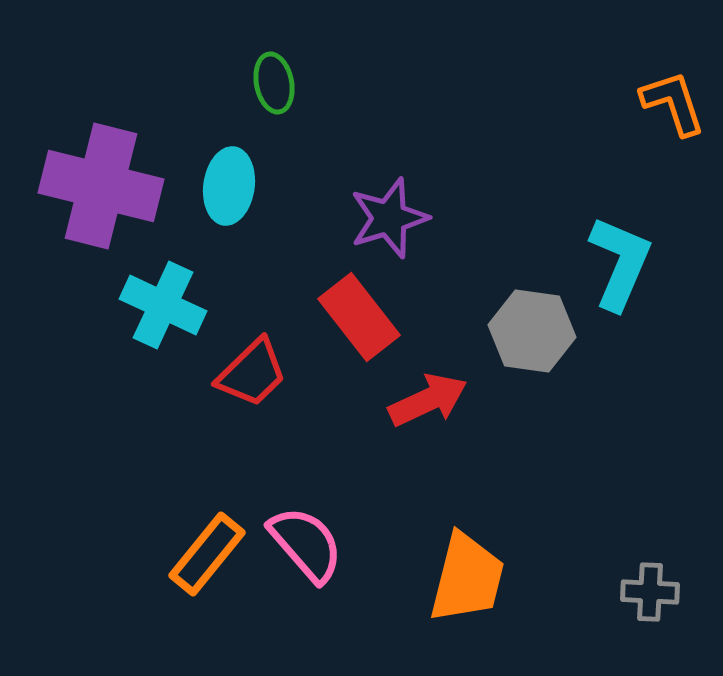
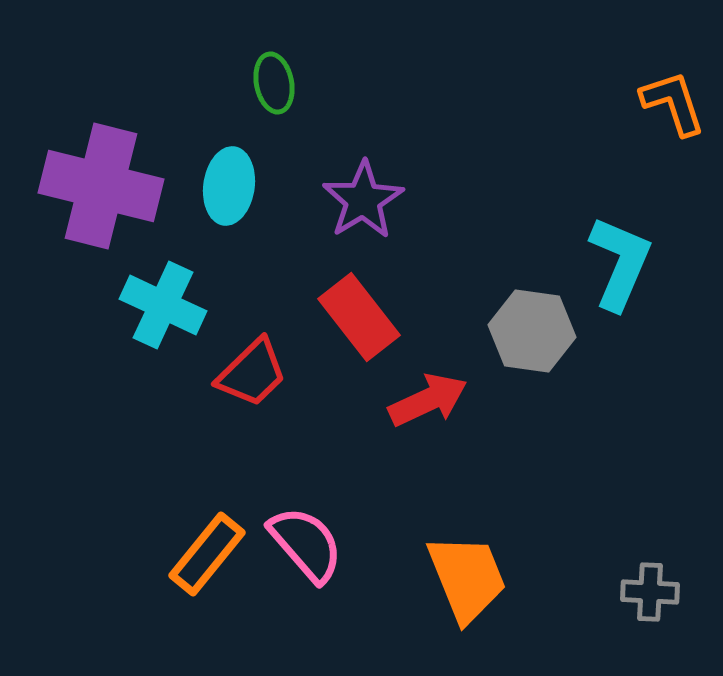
purple star: moved 26 px left, 18 px up; rotated 14 degrees counterclockwise
orange trapezoid: rotated 36 degrees counterclockwise
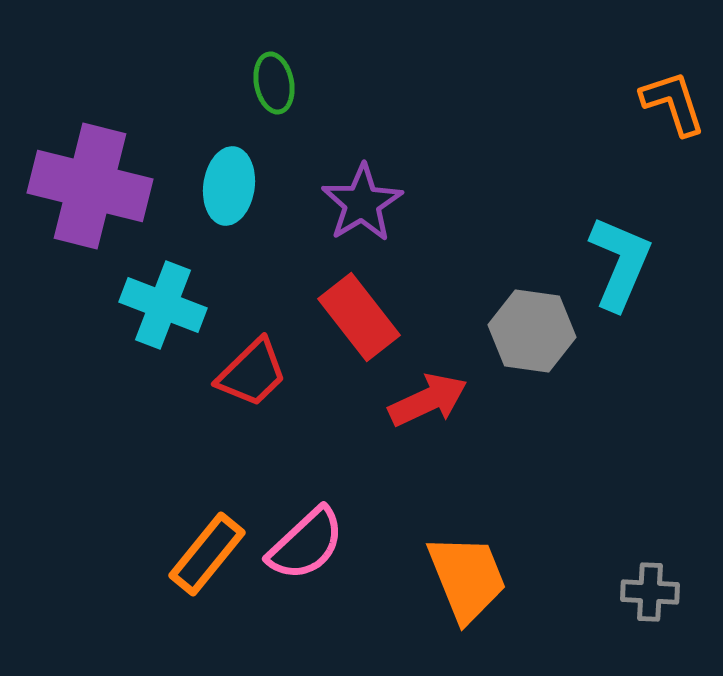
purple cross: moved 11 px left
purple star: moved 1 px left, 3 px down
cyan cross: rotated 4 degrees counterclockwise
pink semicircle: rotated 88 degrees clockwise
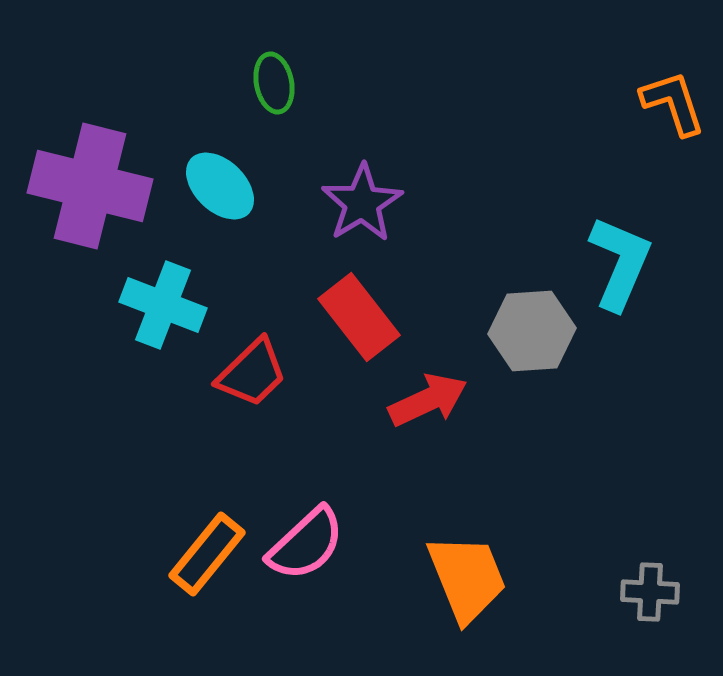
cyan ellipse: moved 9 px left; rotated 54 degrees counterclockwise
gray hexagon: rotated 12 degrees counterclockwise
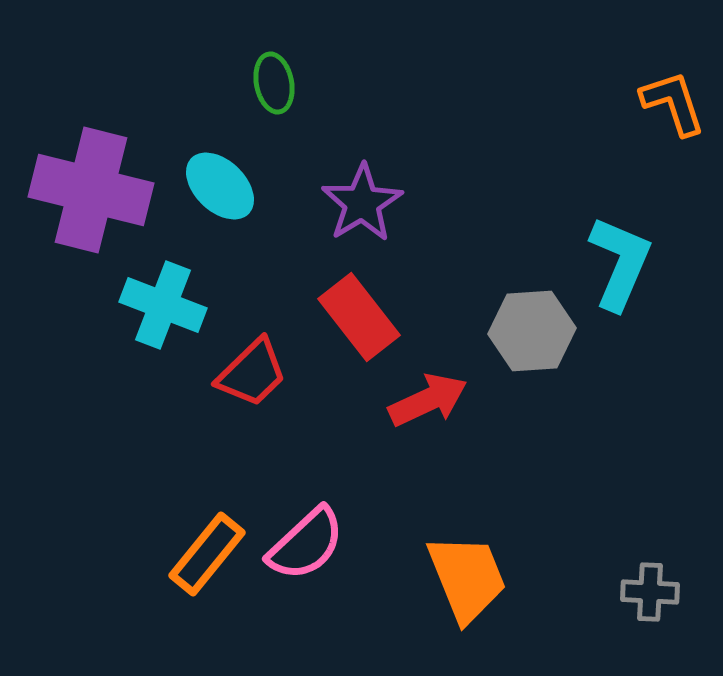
purple cross: moved 1 px right, 4 px down
